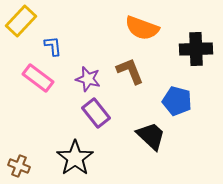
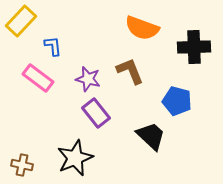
black cross: moved 2 px left, 2 px up
black star: rotated 12 degrees clockwise
brown cross: moved 3 px right, 1 px up; rotated 10 degrees counterclockwise
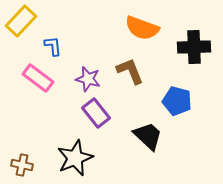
black trapezoid: moved 3 px left
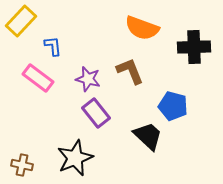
blue pentagon: moved 4 px left, 5 px down
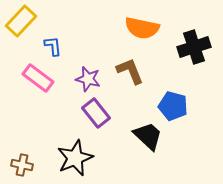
orange semicircle: rotated 8 degrees counterclockwise
black cross: rotated 16 degrees counterclockwise
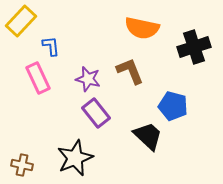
blue L-shape: moved 2 px left
pink rectangle: rotated 28 degrees clockwise
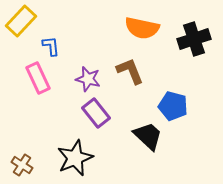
black cross: moved 8 px up
brown cross: rotated 20 degrees clockwise
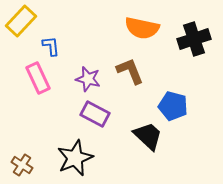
purple rectangle: moved 1 px left, 1 px down; rotated 24 degrees counterclockwise
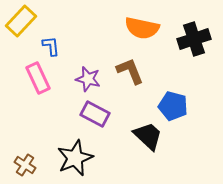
brown cross: moved 3 px right
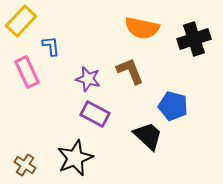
pink rectangle: moved 11 px left, 6 px up
